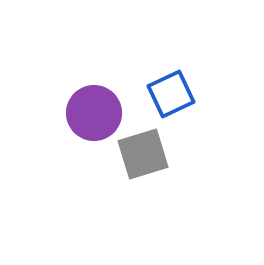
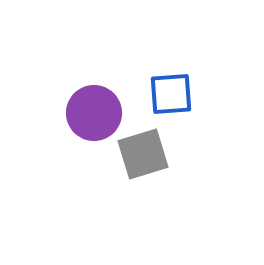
blue square: rotated 21 degrees clockwise
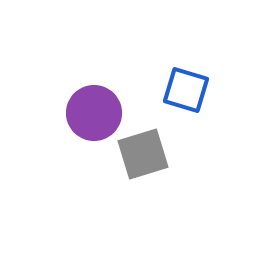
blue square: moved 15 px right, 4 px up; rotated 21 degrees clockwise
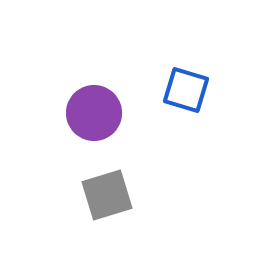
gray square: moved 36 px left, 41 px down
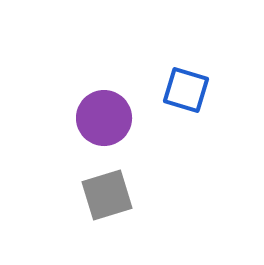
purple circle: moved 10 px right, 5 px down
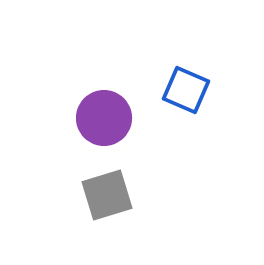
blue square: rotated 6 degrees clockwise
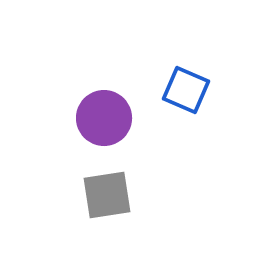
gray square: rotated 8 degrees clockwise
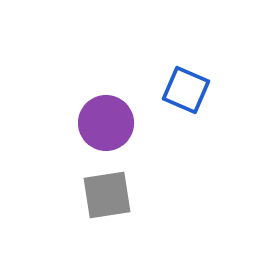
purple circle: moved 2 px right, 5 px down
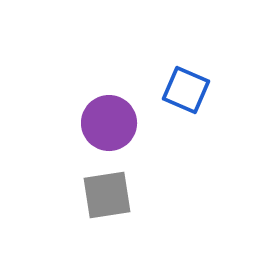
purple circle: moved 3 px right
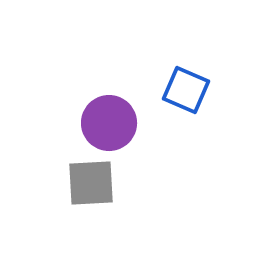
gray square: moved 16 px left, 12 px up; rotated 6 degrees clockwise
